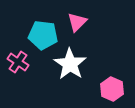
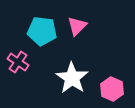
pink triangle: moved 4 px down
cyan pentagon: moved 1 px left, 4 px up
white star: moved 2 px right, 14 px down
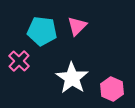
pink cross: moved 1 px right, 1 px up; rotated 10 degrees clockwise
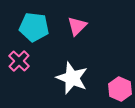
cyan pentagon: moved 8 px left, 4 px up
white star: rotated 12 degrees counterclockwise
pink hexagon: moved 8 px right
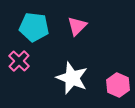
pink hexagon: moved 2 px left, 4 px up
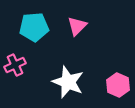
cyan pentagon: rotated 12 degrees counterclockwise
pink cross: moved 4 px left, 4 px down; rotated 20 degrees clockwise
white star: moved 4 px left, 4 px down
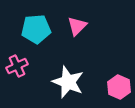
cyan pentagon: moved 2 px right, 2 px down
pink cross: moved 2 px right, 1 px down
pink hexagon: moved 1 px right, 2 px down
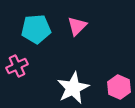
white star: moved 5 px right, 6 px down; rotated 24 degrees clockwise
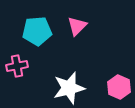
cyan pentagon: moved 1 px right, 2 px down
pink cross: rotated 15 degrees clockwise
white star: moved 4 px left; rotated 12 degrees clockwise
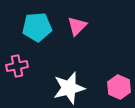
cyan pentagon: moved 4 px up
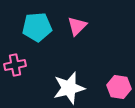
pink cross: moved 2 px left, 1 px up
pink hexagon: rotated 15 degrees counterclockwise
